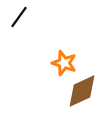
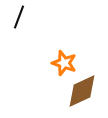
black line: rotated 15 degrees counterclockwise
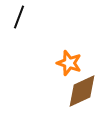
orange star: moved 5 px right
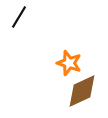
black line: rotated 10 degrees clockwise
